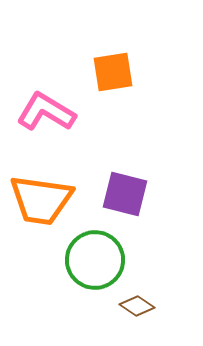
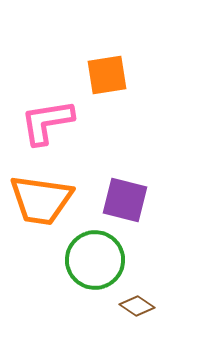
orange square: moved 6 px left, 3 px down
pink L-shape: moved 1 px right, 10 px down; rotated 40 degrees counterclockwise
purple square: moved 6 px down
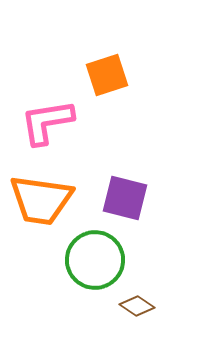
orange square: rotated 9 degrees counterclockwise
purple square: moved 2 px up
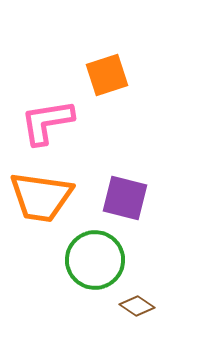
orange trapezoid: moved 3 px up
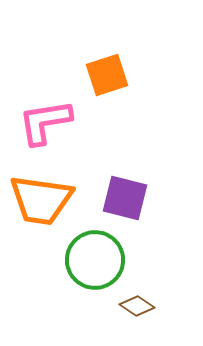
pink L-shape: moved 2 px left
orange trapezoid: moved 3 px down
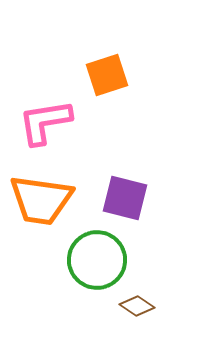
green circle: moved 2 px right
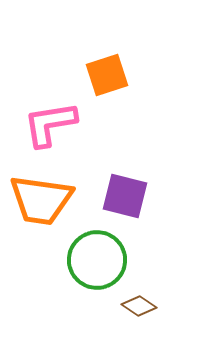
pink L-shape: moved 5 px right, 2 px down
purple square: moved 2 px up
brown diamond: moved 2 px right
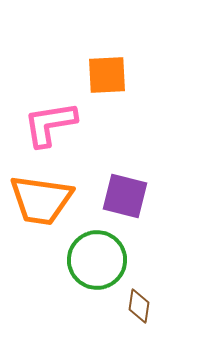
orange square: rotated 15 degrees clockwise
brown diamond: rotated 64 degrees clockwise
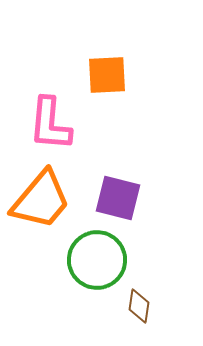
pink L-shape: rotated 76 degrees counterclockwise
purple square: moved 7 px left, 2 px down
orange trapezoid: rotated 58 degrees counterclockwise
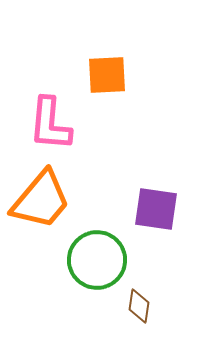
purple square: moved 38 px right, 11 px down; rotated 6 degrees counterclockwise
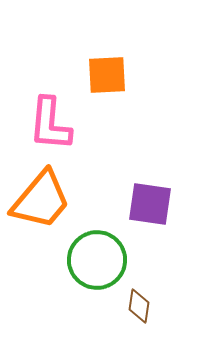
purple square: moved 6 px left, 5 px up
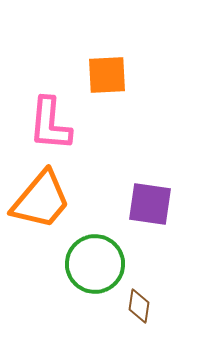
green circle: moved 2 px left, 4 px down
